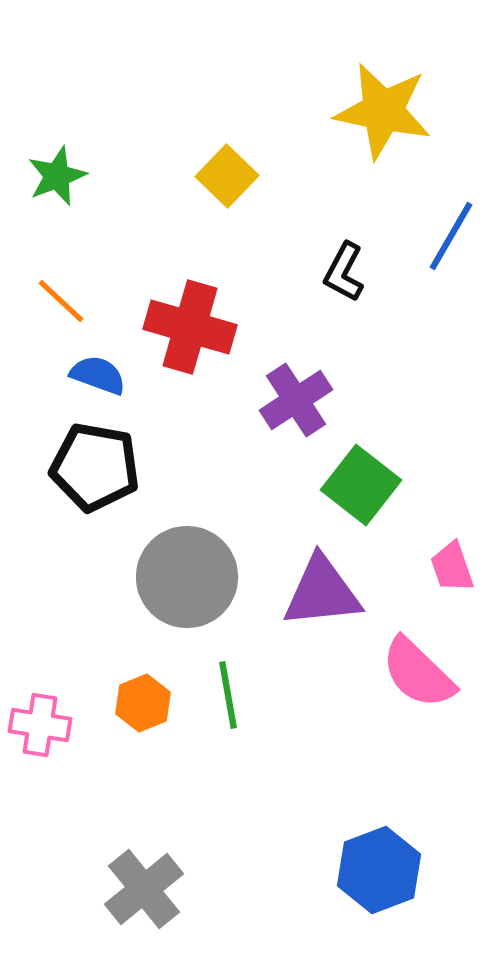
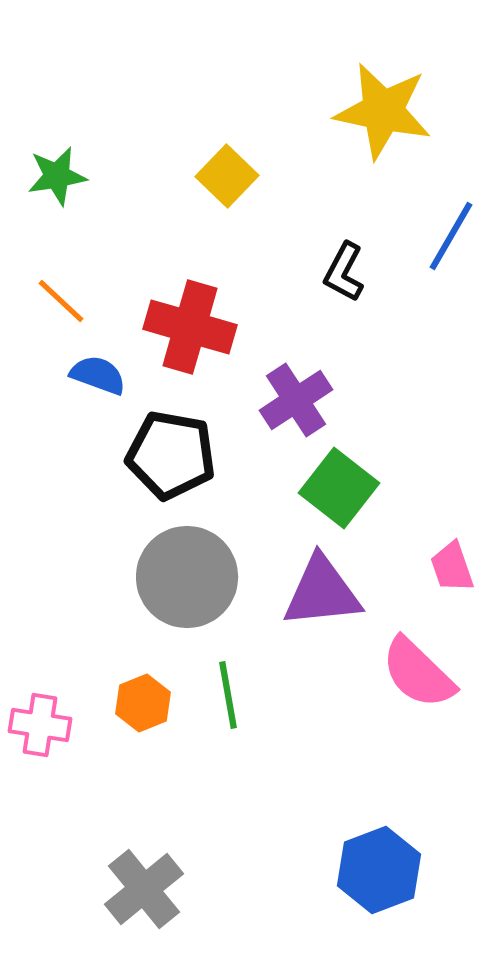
green star: rotated 12 degrees clockwise
black pentagon: moved 76 px right, 12 px up
green square: moved 22 px left, 3 px down
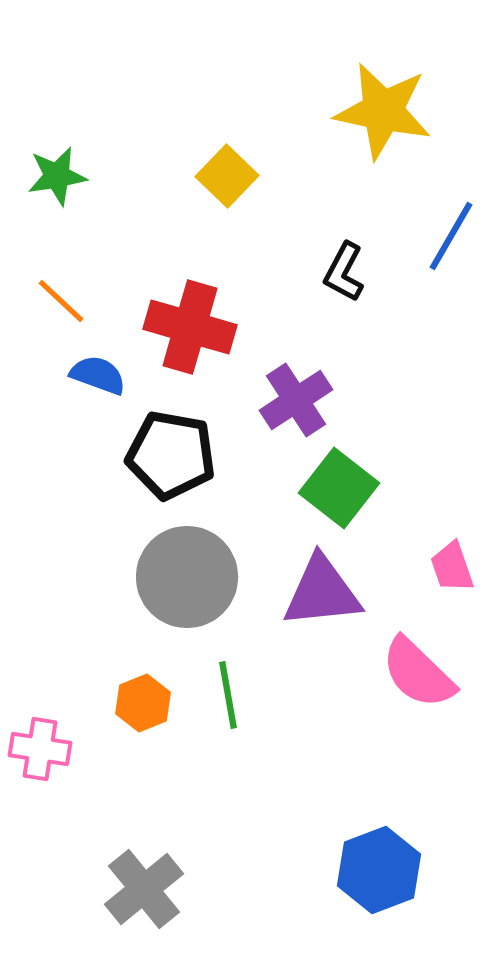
pink cross: moved 24 px down
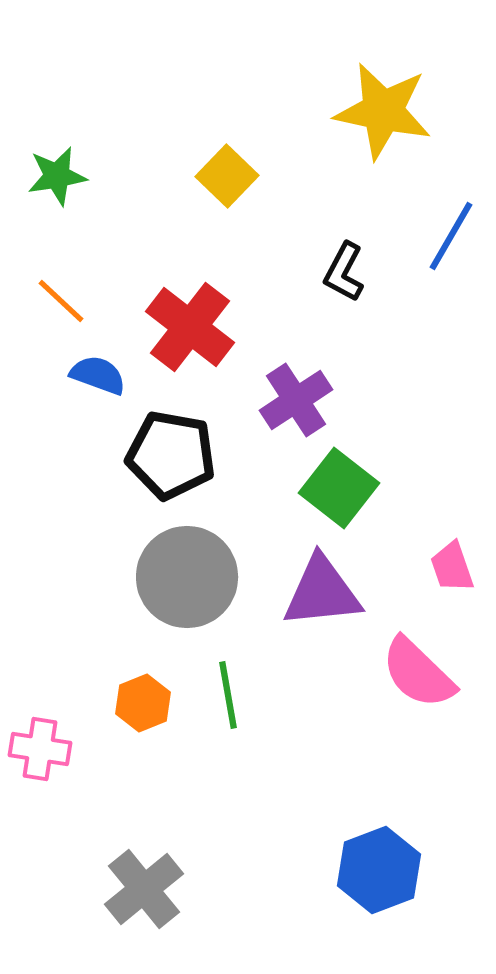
red cross: rotated 22 degrees clockwise
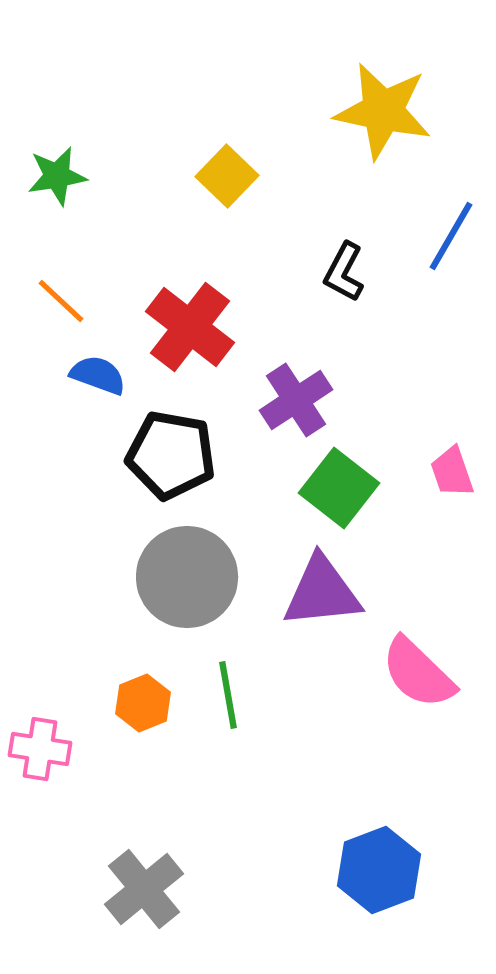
pink trapezoid: moved 95 px up
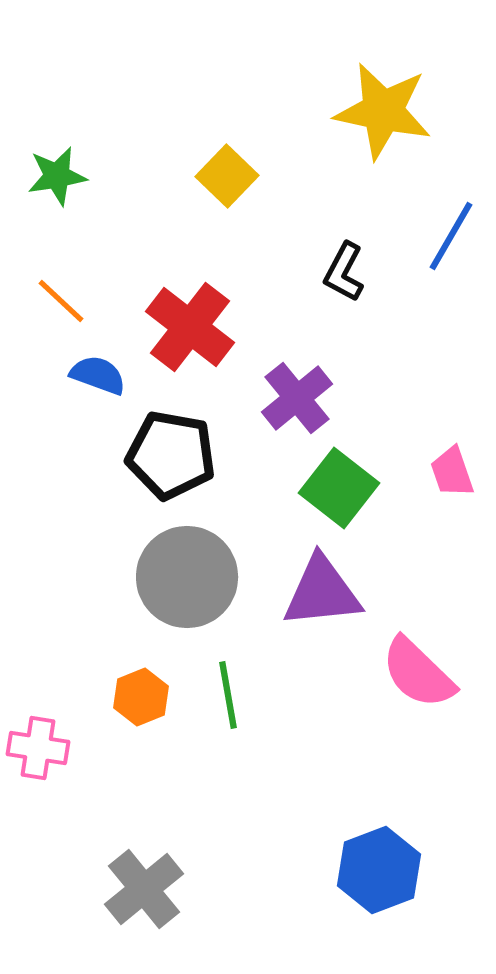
purple cross: moved 1 px right, 2 px up; rotated 6 degrees counterclockwise
orange hexagon: moved 2 px left, 6 px up
pink cross: moved 2 px left, 1 px up
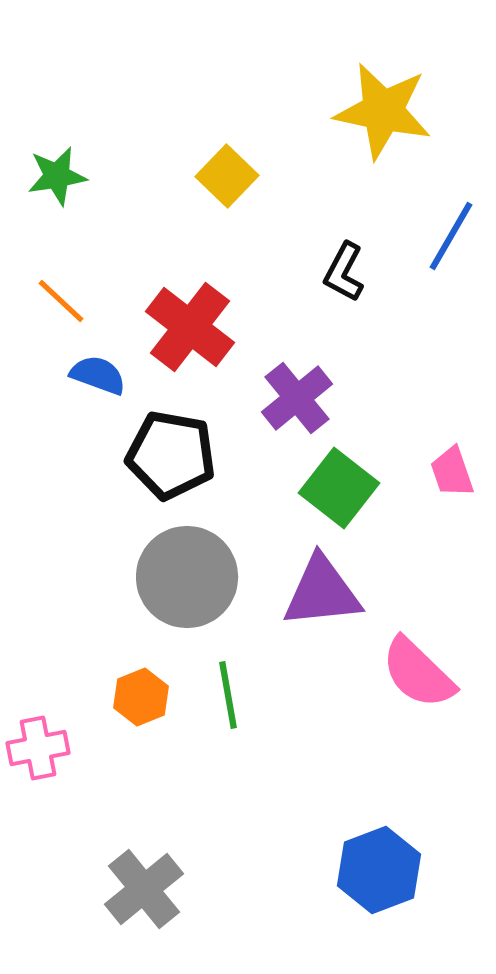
pink cross: rotated 20 degrees counterclockwise
